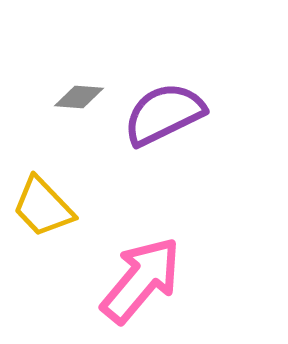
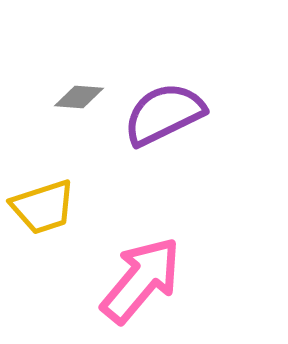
yellow trapezoid: rotated 64 degrees counterclockwise
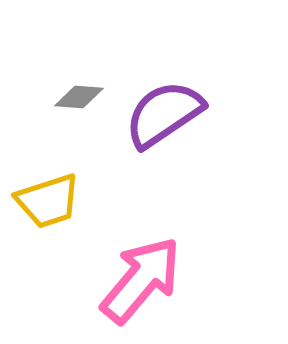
purple semicircle: rotated 8 degrees counterclockwise
yellow trapezoid: moved 5 px right, 6 px up
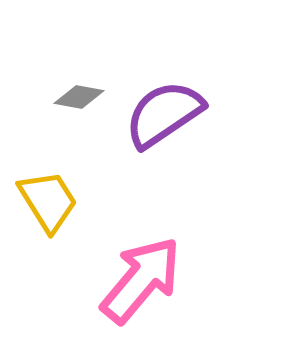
gray diamond: rotated 6 degrees clockwise
yellow trapezoid: rotated 104 degrees counterclockwise
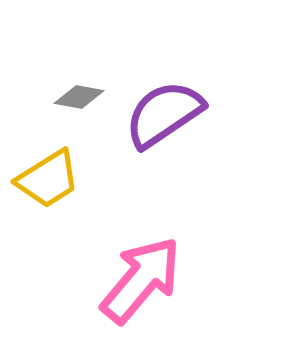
yellow trapezoid: moved 22 px up; rotated 90 degrees clockwise
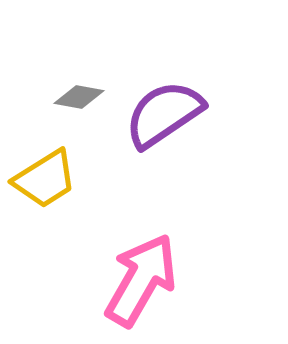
yellow trapezoid: moved 3 px left
pink arrow: rotated 10 degrees counterclockwise
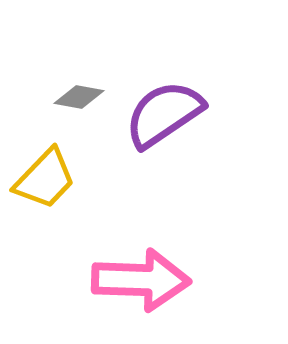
yellow trapezoid: rotated 14 degrees counterclockwise
pink arrow: rotated 62 degrees clockwise
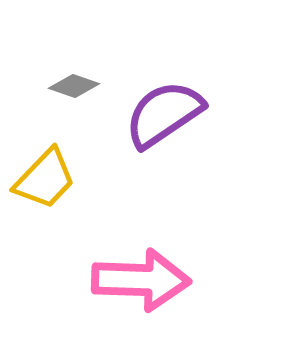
gray diamond: moved 5 px left, 11 px up; rotated 9 degrees clockwise
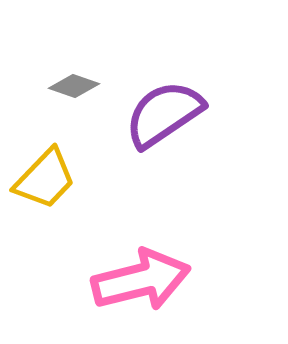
pink arrow: rotated 16 degrees counterclockwise
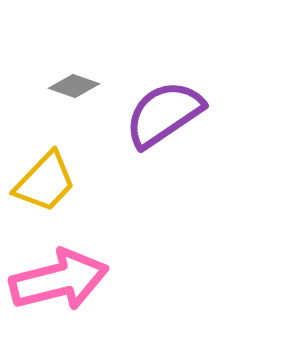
yellow trapezoid: moved 3 px down
pink arrow: moved 82 px left
